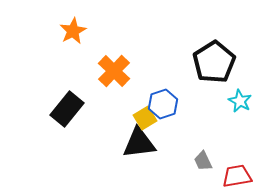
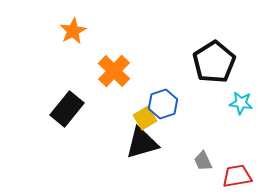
cyan star: moved 1 px right, 2 px down; rotated 20 degrees counterclockwise
black triangle: moved 3 px right; rotated 9 degrees counterclockwise
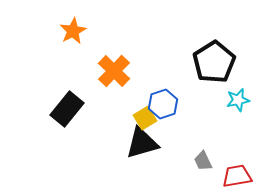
cyan star: moved 3 px left, 3 px up; rotated 20 degrees counterclockwise
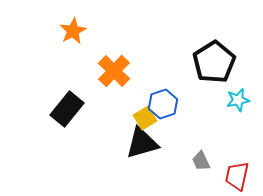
gray trapezoid: moved 2 px left
red trapezoid: rotated 68 degrees counterclockwise
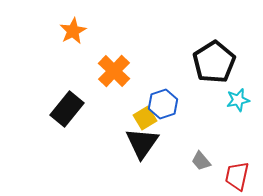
black triangle: rotated 39 degrees counterclockwise
gray trapezoid: rotated 15 degrees counterclockwise
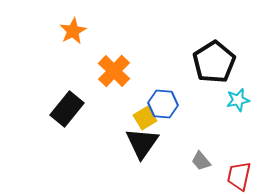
blue hexagon: rotated 24 degrees clockwise
red trapezoid: moved 2 px right
